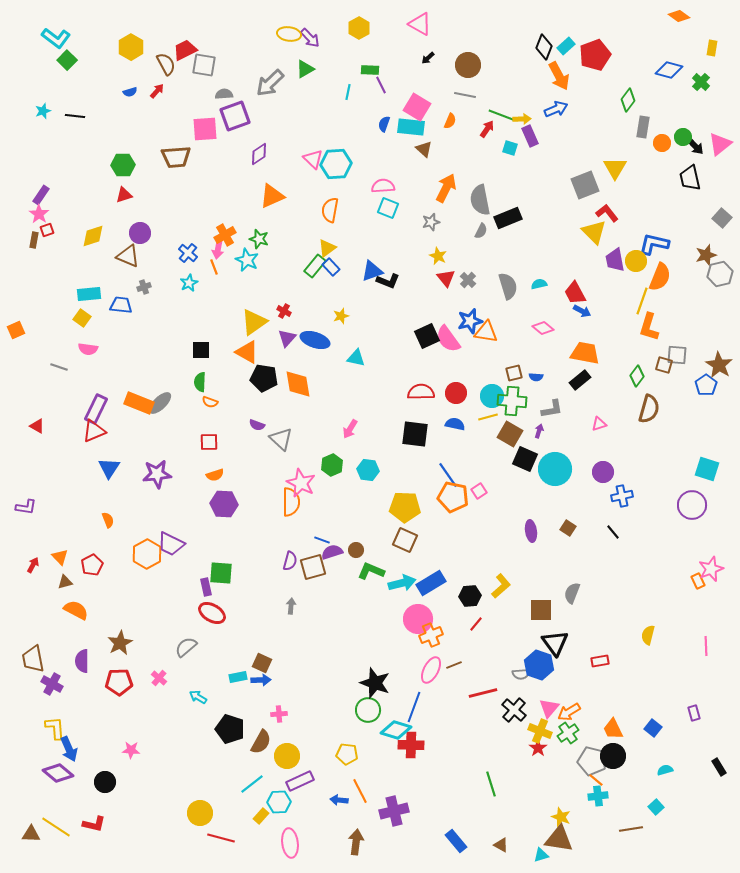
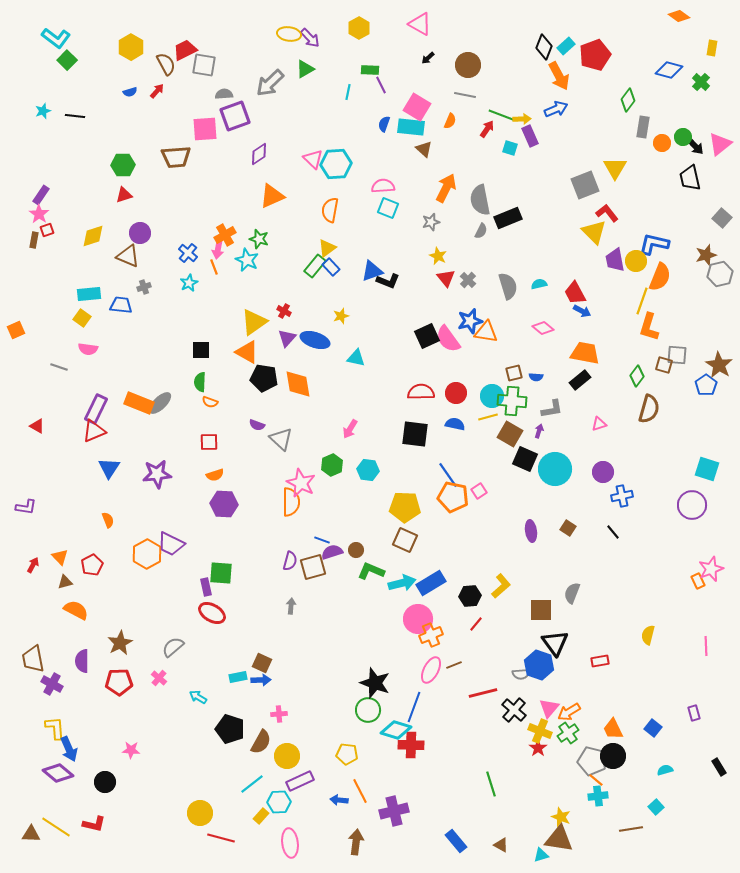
gray semicircle at (186, 647): moved 13 px left
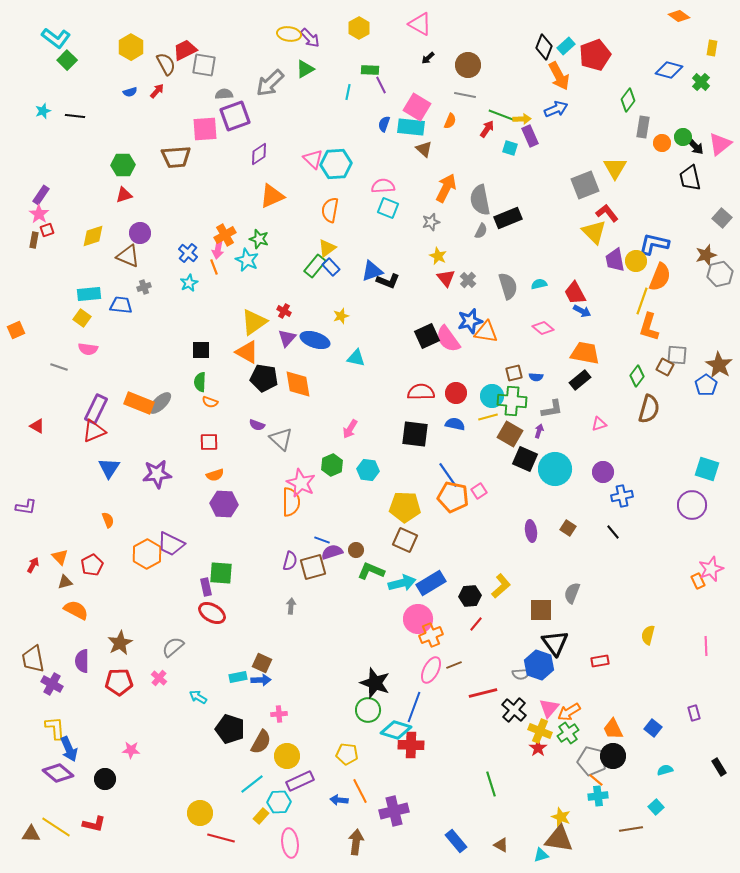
brown square at (664, 365): moved 1 px right, 2 px down; rotated 12 degrees clockwise
black circle at (105, 782): moved 3 px up
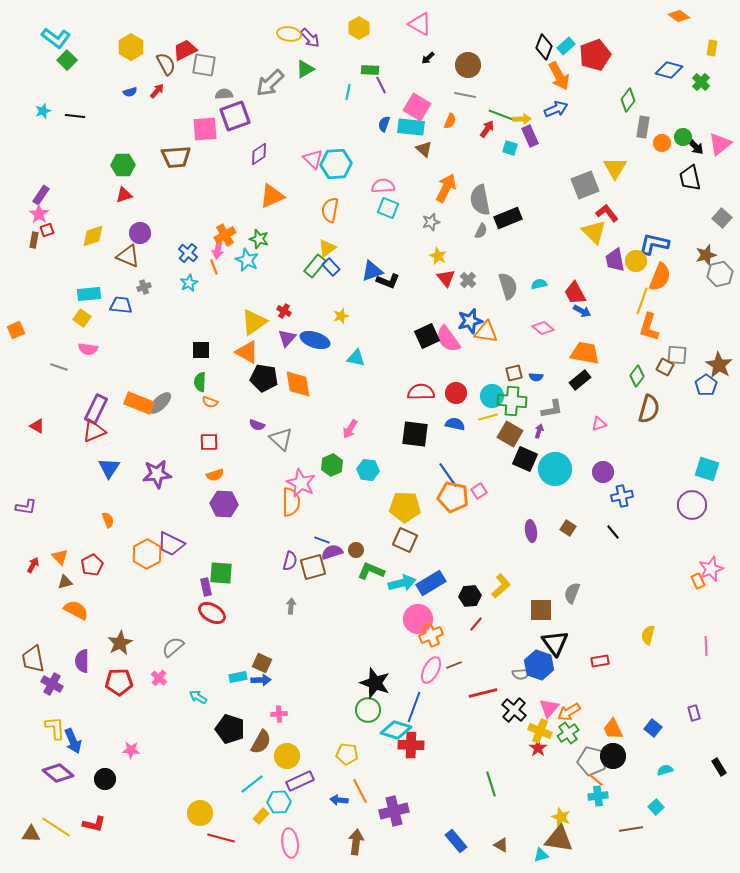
blue arrow at (69, 749): moved 4 px right, 8 px up
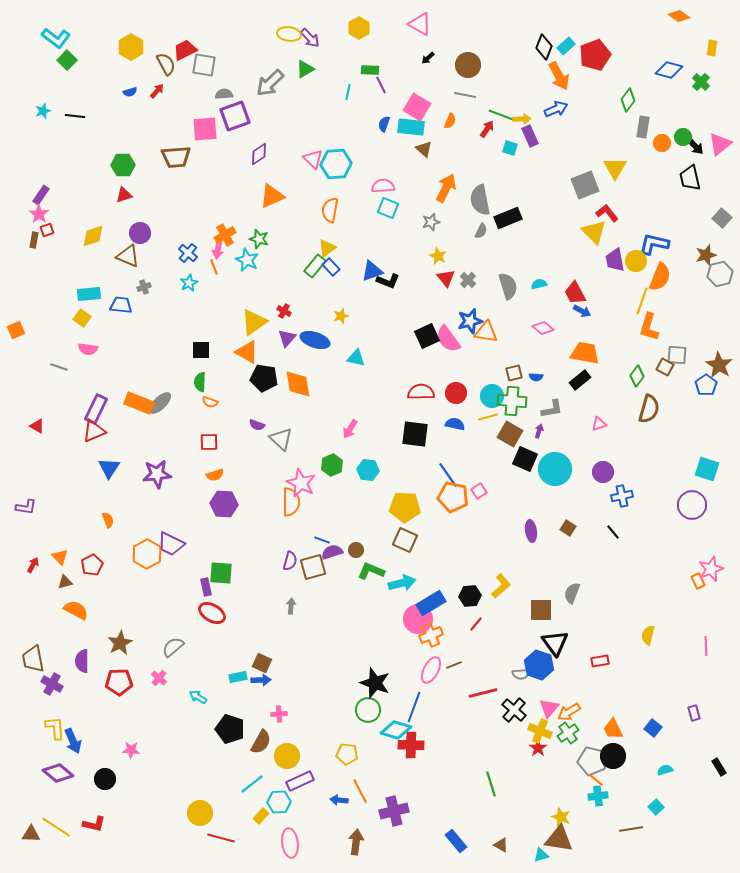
blue rectangle at (431, 583): moved 20 px down
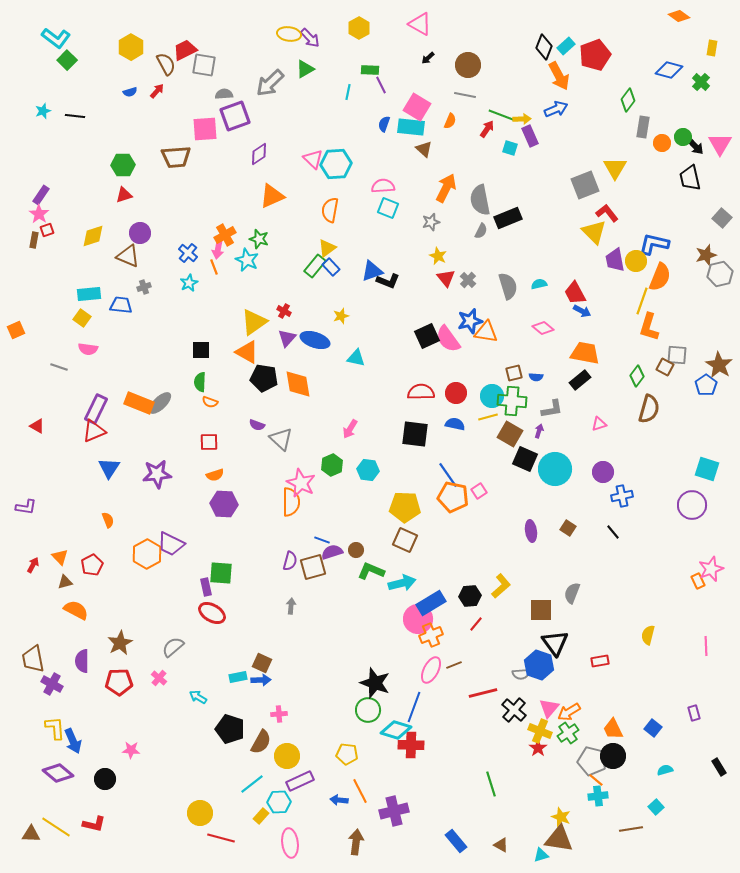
pink triangle at (720, 144): rotated 20 degrees counterclockwise
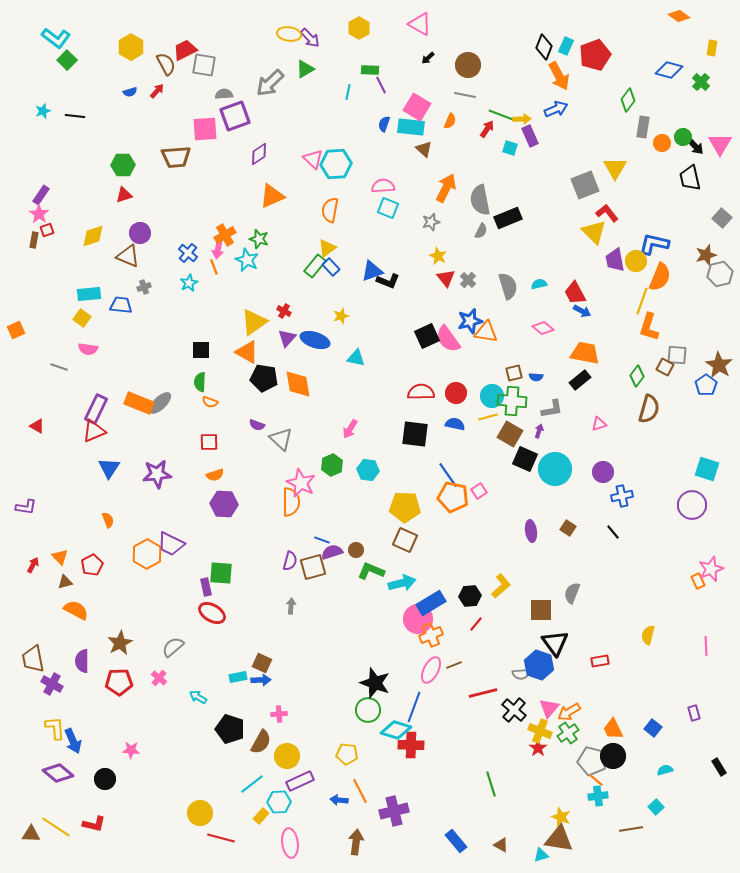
cyan rectangle at (566, 46): rotated 24 degrees counterclockwise
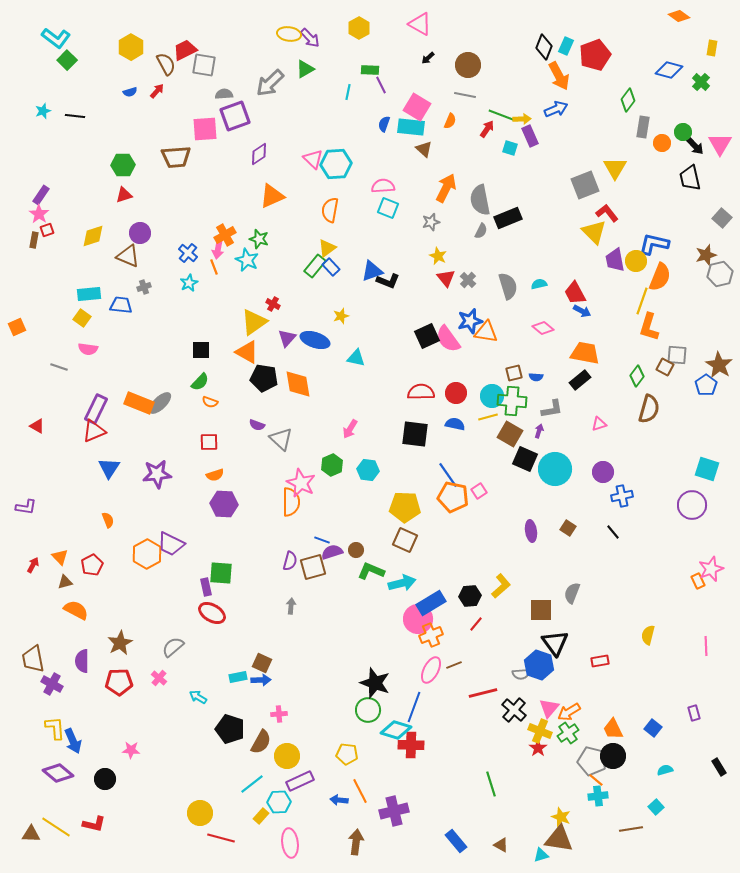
green circle at (683, 137): moved 5 px up
red cross at (284, 311): moved 11 px left, 7 px up
orange square at (16, 330): moved 1 px right, 3 px up
green semicircle at (200, 382): rotated 138 degrees counterclockwise
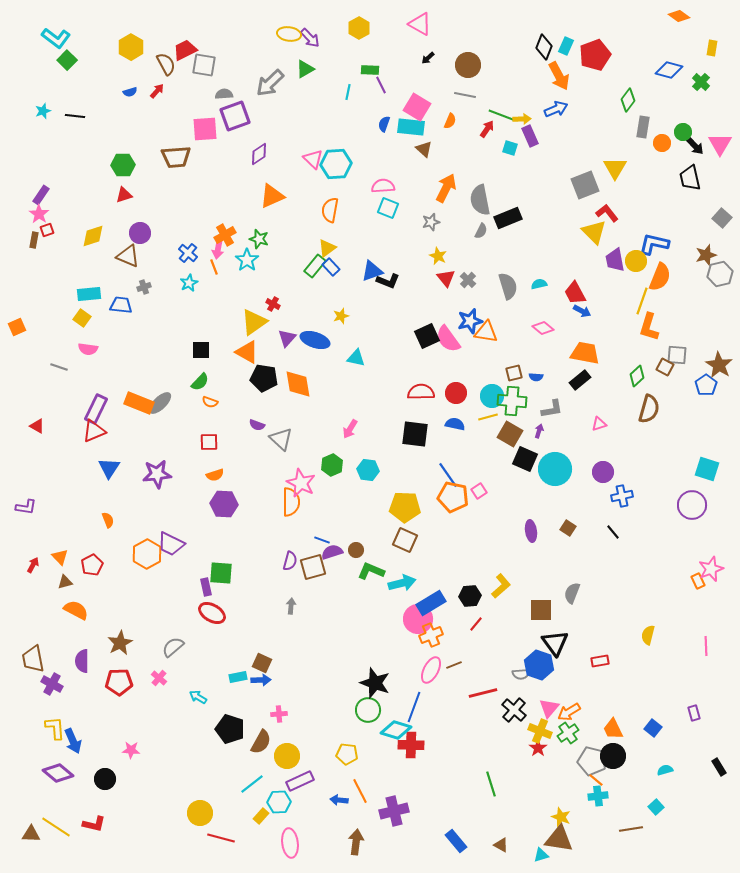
cyan star at (247, 260): rotated 10 degrees clockwise
green diamond at (637, 376): rotated 10 degrees clockwise
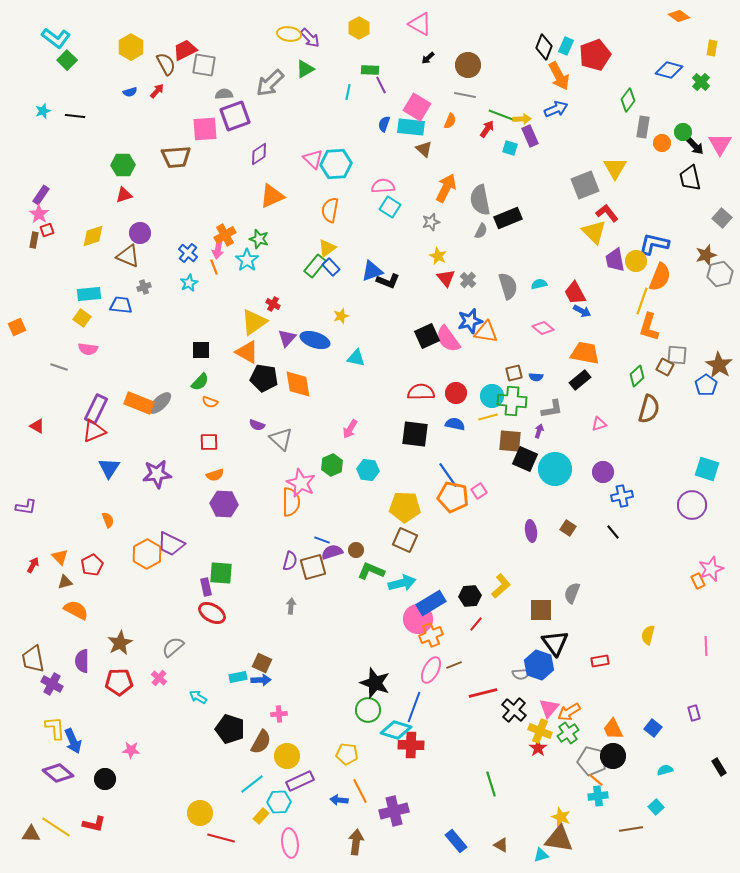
cyan square at (388, 208): moved 2 px right, 1 px up; rotated 10 degrees clockwise
brown square at (510, 434): moved 7 px down; rotated 25 degrees counterclockwise
